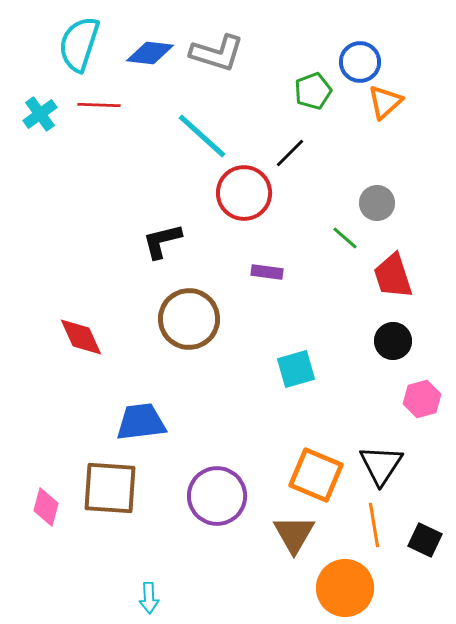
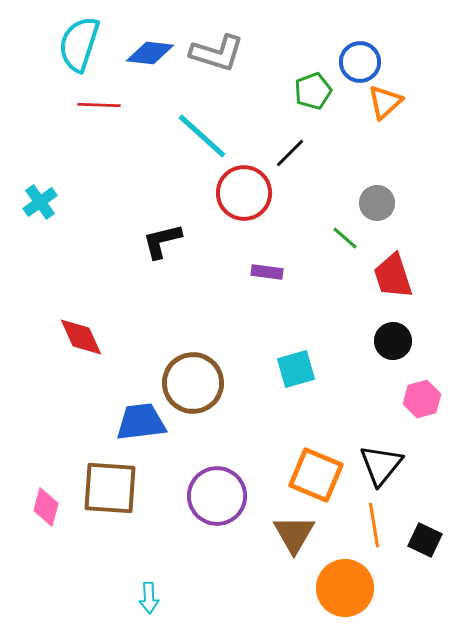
cyan cross: moved 88 px down
brown circle: moved 4 px right, 64 px down
black triangle: rotated 6 degrees clockwise
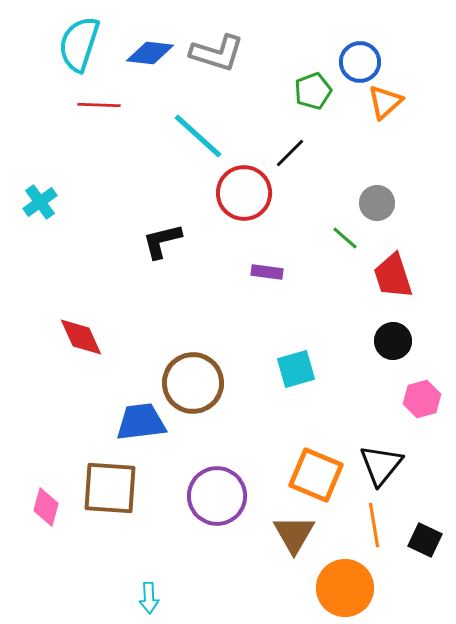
cyan line: moved 4 px left
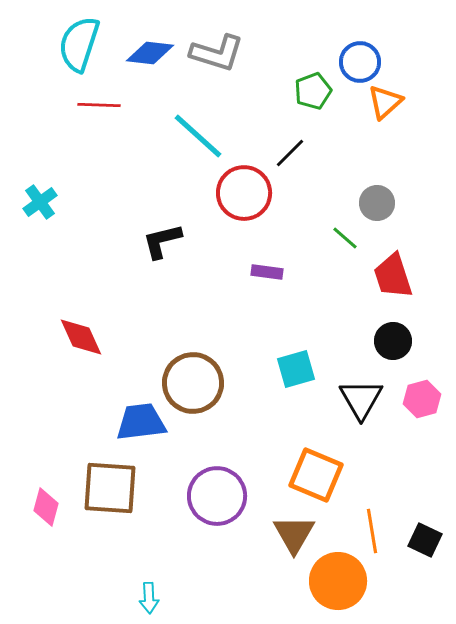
black triangle: moved 20 px left, 66 px up; rotated 9 degrees counterclockwise
orange line: moved 2 px left, 6 px down
orange circle: moved 7 px left, 7 px up
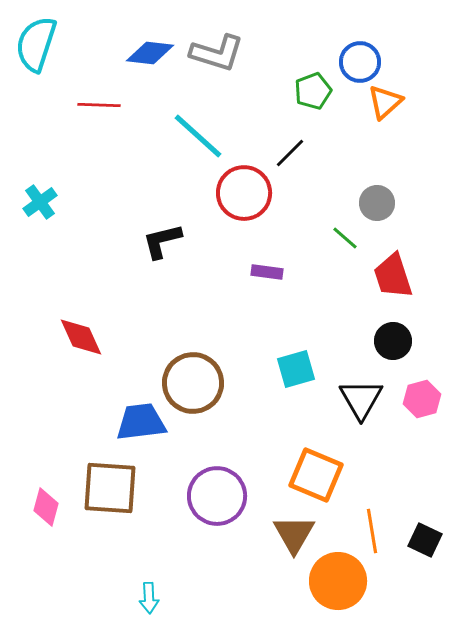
cyan semicircle: moved 43 px left
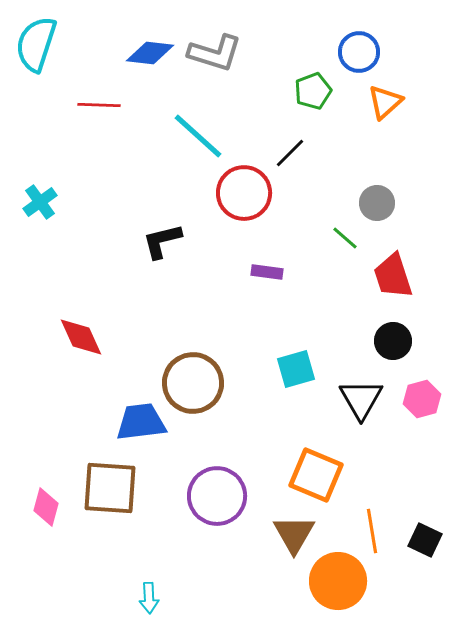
gray L-shape: moved 2 px left
blue circle: moved 1 px left, 10 px up
